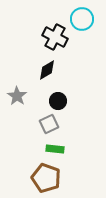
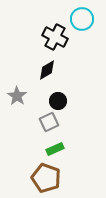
gray square: moved 2 px up
green rectangle: rotated 30 degrees counterclockwise
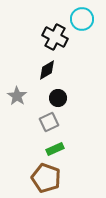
black circle: moved 3 px up
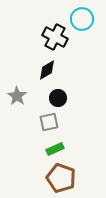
gray square: rotated 12 degrees clockwise
brown pentagon: moved 15 px right
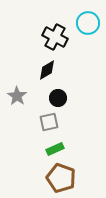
cyan circle: moved 6 px right, 4 px down
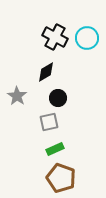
cyan circle: moved 1 px left, 15 px down
black diamond: moved 1 px left, 2 px down
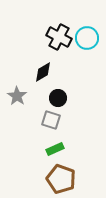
black cross: moved 4 px right
black diamond: moved 3 px left
gray square: moved 2 px right, 2 px up; rotated 30 degrees clockwise
brown pentagon: moved 1 px down
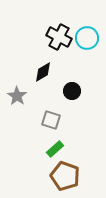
black circle: moved 14 px right, 7 px up
green rectangle: rotated 18 degrees counterclockwise
brown pentagon: moved 4 px right, 3 px up
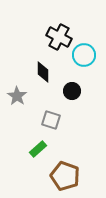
cyan circle: moved 3 px left, 17 px down
black diamond: rotated 60 degrees counterclockwise
green rectangle: moved 17 px left
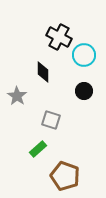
black circle: moved 12 px right
